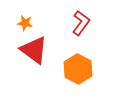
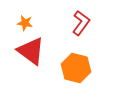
red triangle: moved 3 px left, 1 px down
orange hexagon: moved 2 px left, 1 px up; rotated 12 degrees counterclockwise
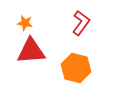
red triangle: rotated 40 degrees counterclockwise
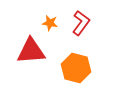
orange star: moved 25 px right
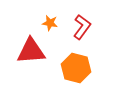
red L-shape: moved 1 px right, 4 px down
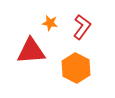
orange hexagon: rotated 12 degrees clockwise
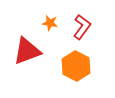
red triangle: moved 4 px left; rotated 16 degrees counterclockwise
orange hexagon: moved 2 px up
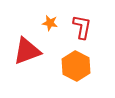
red L-shape: rotated 25 degrees counterclockwise
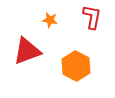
orange star: moved 3 px up
red L-shape: moved 10 px right, 10 px up
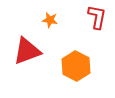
red L-shape: moved 5 px right
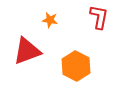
red L-shape: moved 2 px right
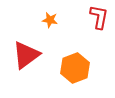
red triangle: moved 1 px left, 4 px down; rotated 16 degrees counterclockwise
orange hexagon: moved 1 px left, 2 px down; rotated 12 degrees clockwise
